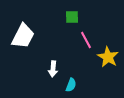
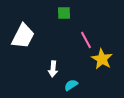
green square: moved 8 px left, 4 px up
yellow star: moved 6 px left, 2 px down
cyan semicircle: rotated 144 degrees counterclockwise
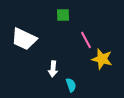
green square: moved 1 px left, 2 px down
white trapezoid: moved 1 px right, 3 px down; rotated 88 degrees clockwise
yellow star: rotated 15 degrees counterclockwise
cyan semicircle: rotated 104 degrees clockwise
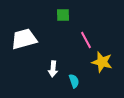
white trapezoid: rotated 140 degrees clockwise
yellow star: moved 3 px down
cyan semicircle: moved 3 px right, 4 px up
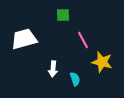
pink line: moved 3 px left
cyan semicircle: moved 1 px right, 2 px up
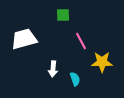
pink line: moved 2 px left, 1 px down
yellow star: rotated 15 degrees counterclockwise
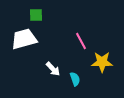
green square: moved 27 px left
white arrow: rotated 49 degrees counterclockwise
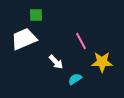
white trapezoid: rotated 8 degrees counterclockwise
white arrow: moved 3 px right, 7 px up
cyan semicircle: rotated 104 degrees counterclockwise
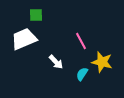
yellow star: rotated 15 degrees clockwise
cyan semicircle: moved 7 px right, 5 px up; rotated 24 degrees counterclockwise
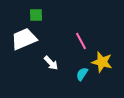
white arrow: moved 5 px left, 1 px down
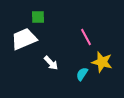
green square: moved 2 px right, 2 px down
pink line: moved 5 px right, 4 px up
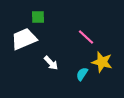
pink line: rotated 18 degrees counterclockwise
